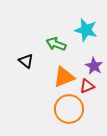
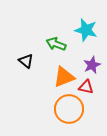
purple star: moved 2 px left, 1 px up; rotated 18 degrees clockwise
red triangle: moved 1 px left, 1 px down; rotated 35 degrees clockwise
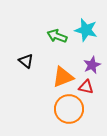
green arrow: moved 1 px right, 8 px up
orange triangle: moved 1 px left
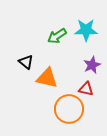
cyan star: rotated 15 degrees counterclockwise
green arrow: rotated 54 degrees counterclockwise
black triangle: moved 1 px down
orange triangle: moved 16 px left, 1 px down; rotated 35 degrees clockwise
red triangle: moved 2 px down
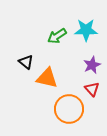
red triangle: moved 6 px right; rotated 35 degrees clockwise
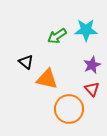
orange triangle: moved 1 px down
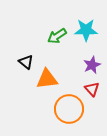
orange triangle: rotated 20 degrees counterclockwise
